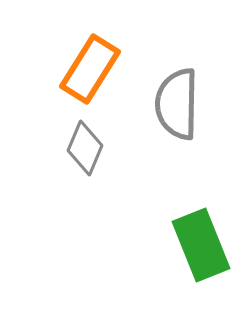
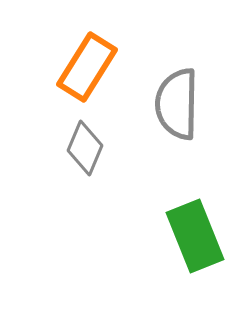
orange rectangle: moved 3 px left, 2 px up
green rectangle: moved 6 px left, 9 px up
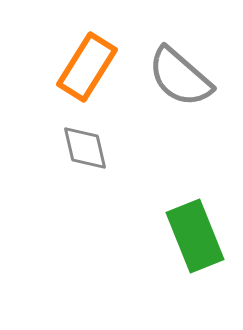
gray semicircle: moved 3 px right, 27 px up; rotated 50 degrees counterclockwise
gray diamond: rotated 36 degrees counterclockwise
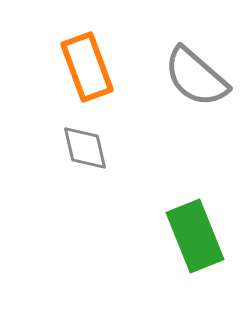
orange rectangle: rotated 52 degrees counterclockwise
gray semicircle: moved 16 px right
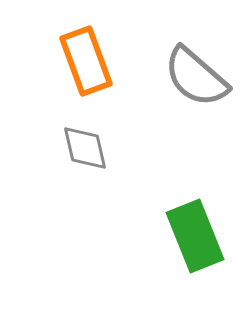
orange rectangle: moved 1 px left, 6 px up
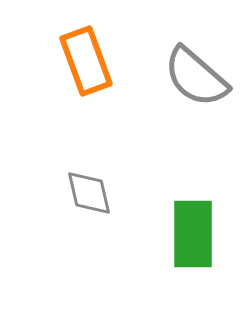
gray diamond: moved 4 px right, 45 px down
green rectangle: moved 2 px left, 2 px up; rotated 22 degrees clockwise
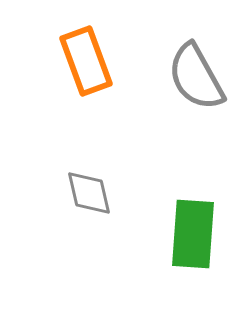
gray semicircle: rotated 20 degrees clockwise
green rectangle: rotated 4 degrees clockwise
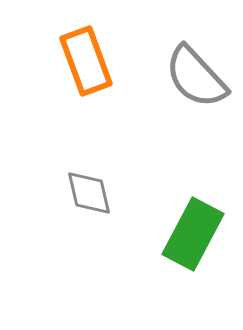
gray semicircle: rotated 14 degrees counterclockwise
green rectangle: rotated 24 degrees clockwise
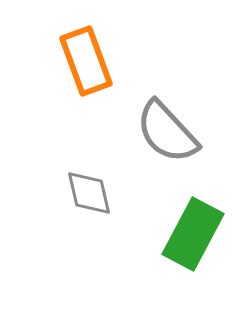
gray semicircle: moved 29 px left, 55 px down
